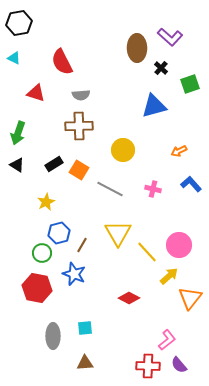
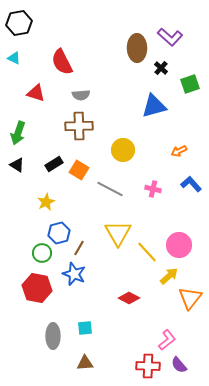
brown line: moved 3 px left, 3 px down
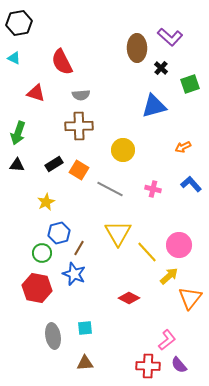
orange arrow: moved 4 px right, 4 px up
black triangle: rotated 28 degrees counterclockwise
gray ellipse: rotated 10 degrees counterclockwise
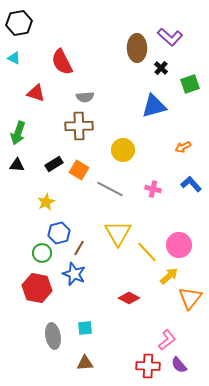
gray semicircle: moved 4 px right, 2 px down
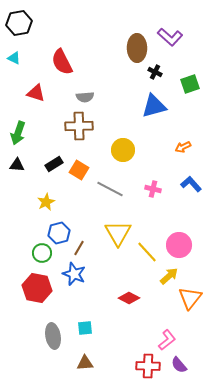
black cross: moved 6 px left, 4 px down; rotated 16 degrees counterclockwise
